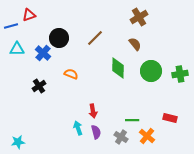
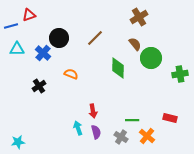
green circle: moved 13 px up
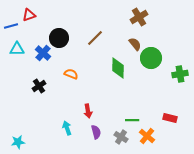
red arrow: moved 5 px left
cyan arrow: moved 11 px left
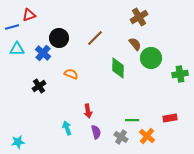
blue line: moved 1 px right, 1 px down
red rectangle: rotated 24 degrees counterclockwise
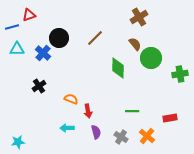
orange semicircle: moved 25 px down
green line: moved 9 px up
cyan arrow: rotated 72 degrees counterclockwise
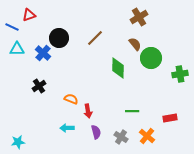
blue line: rotated 40 degrees clockwise
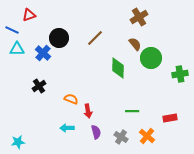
blue line: moved 3 px down
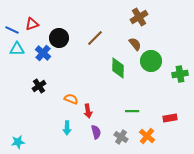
red triangle: moved 3 px right, 9 px down
green circle: moved 3 px down
cyan arrow: rotated 88 degrees counterclockwise
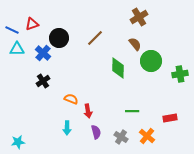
black cross: moved 4 px right, 5 px up
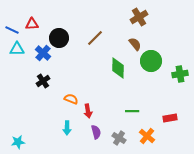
red triangle: rotated 16 degrees clockwise
gray cross: moved 2 px left, 1 px down
